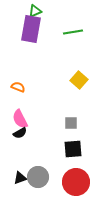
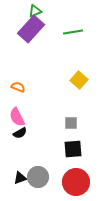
purple rectangle: rotated 32 degrees clockwise
pink semicircle: moved 3 px left, 2 px up
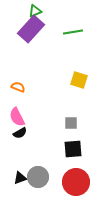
yellow square: rotated 24 degrees counterclockwise
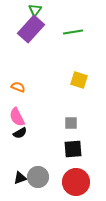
green triangle: moved 1 px up; rotated 32 degrees counterclockwise
